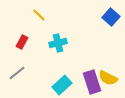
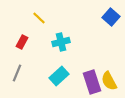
yellow line: moved 3 px down
cyan cross: moved 3 px right, 1 px up
gray line: rotated 30 degrees counterclockwise
yellow semicircle: moved 1 px right, 3 px down; rotated 36 degrees clockwise
cyan rectangle: moved 3 px left, 9 px up
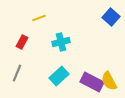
yellow line: rotated 64 degrees counterclockwise
purple rectangle: rotated 45 degrees counterclockwise
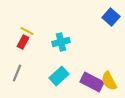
yellow line: moved 12 px left, 13 px down; rotated 48 degrees clockwise
red rectangle: moved 1 px right
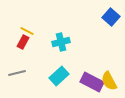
gray line: rotated 54 degrees clockwise
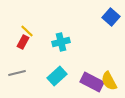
yellow line: rotated 16 degrees clockwise
cyan rectangle: moved 2 px left
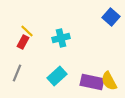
cyan cross: moved 4 px up
gray line: rotated 54 degrees counterclockwise
purple rectangle: rotated 15 degrees counterclockwise
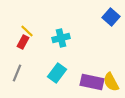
cyan rectangle: moved 3 px up; rotated 12 degrees counterclockwise
yellow semicircle: moved 2 px right, 1 px down
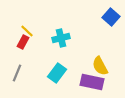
yellow semicircle: moved 11 px left, 16 px up
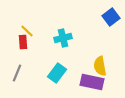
blue square: rotated 12 degrees clockwise
cyan cross: moved 2 px right
red rectangle: rotated 32 degrees counterclockwise
yellow semicircle: rotated 18 degrees clockwise
